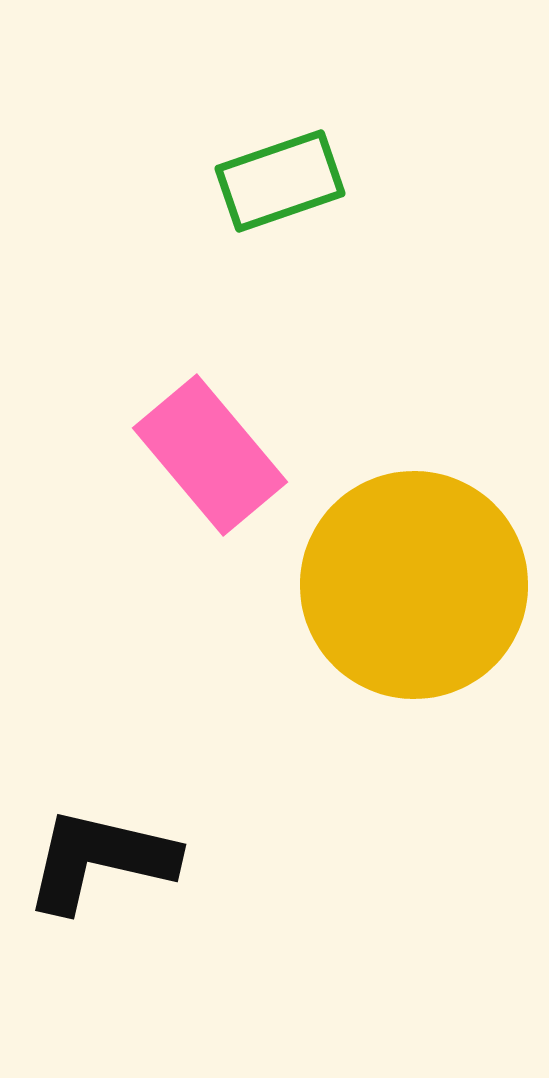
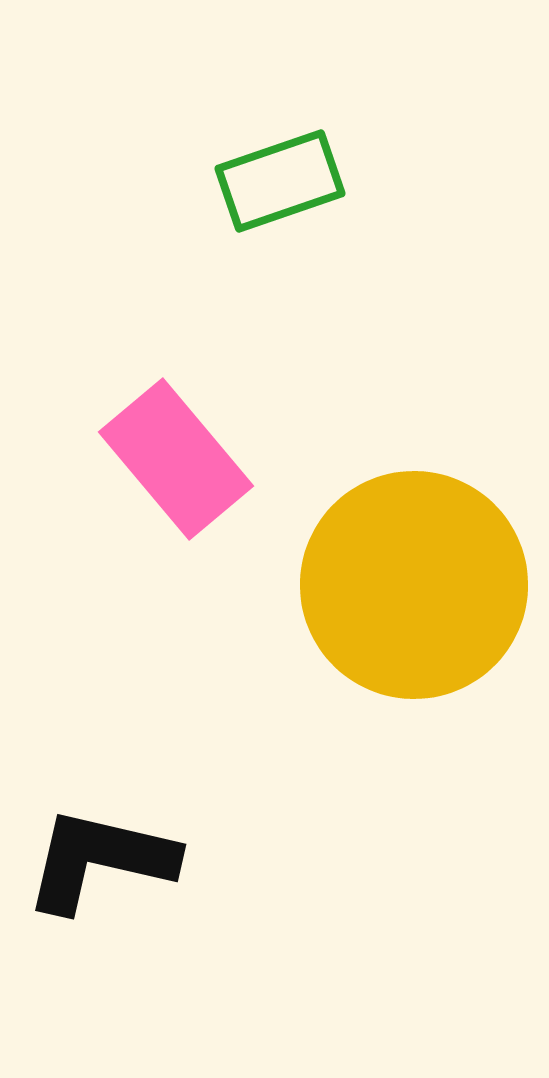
pink rectangle: moved 34 px left, 4 px down
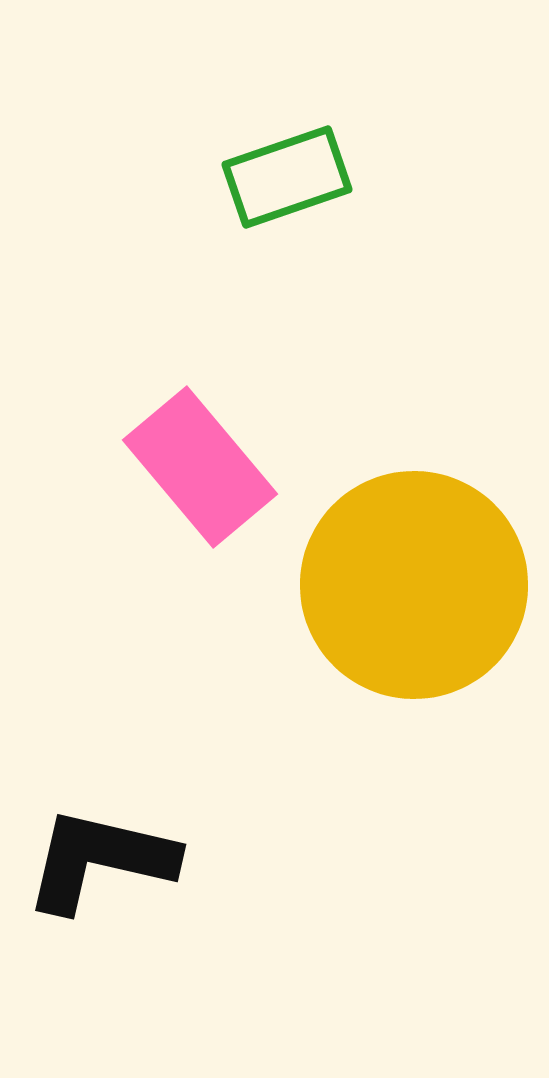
green rectangle: moved 7 px right, 4 px up
pink rectangle: moved 24 px right, 8 px down
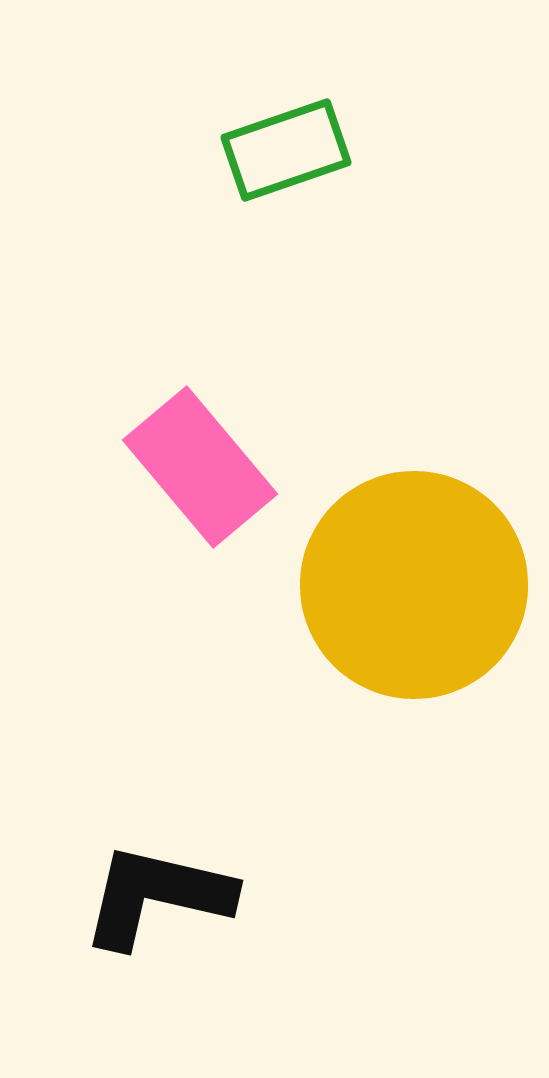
green rectangle: moved 1 px left, 27 px up
black L-shape: moved 57 px right, 36 px down
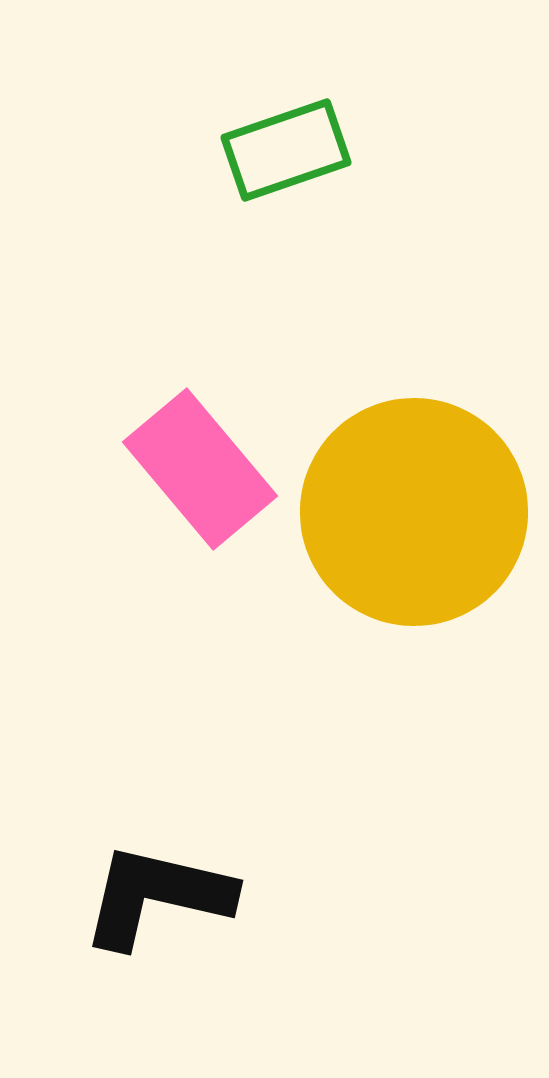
pink rectangle: moved 2 px down
yellow circle: moved 73 px up
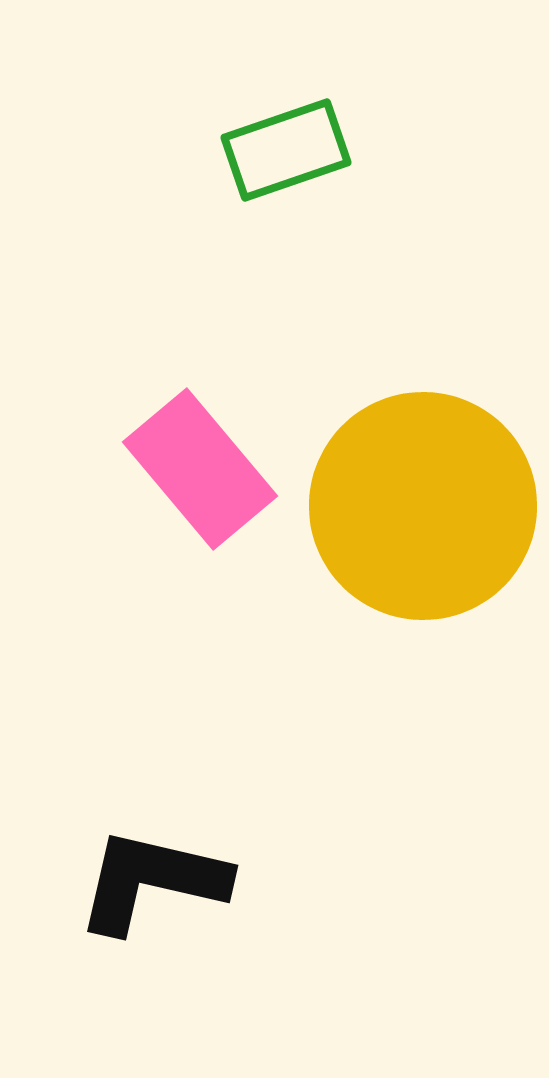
yellow circle: moved 9 px right, 6 px up
black L-shape: moved 5 px left, 15 px up
